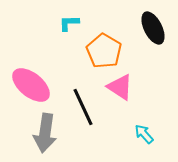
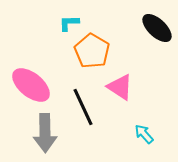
black ellipse: moved 4 px right; rotated 20 degrees counterclockwise
orange pentagon: moved 12 px left
gray arrow: rotated 9 degrees counterclockwise
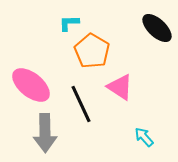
black line: moved 2 px left, 3 px up
cyan arrow: moved 3 px down
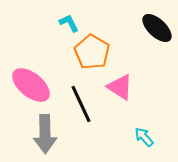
cyan L-shape: rotated 65 degrees clockwise
orange pentagon: moved 1 px down
gray arrow: moved 1 px down
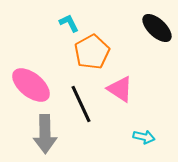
orange pentagon: rotated 12 degrees clockwise
pink triangle: moved 2 px down
cyan arrow: rotated 145 degrees clockwise
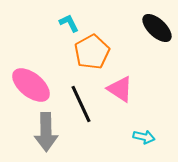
gray arrow: moved 1 px right, 2 px up
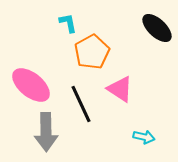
cyan L-shape: moved 1 px left; rotated 15 degrees clockwise
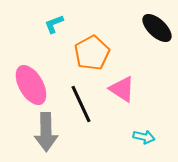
cyan L-shape: moved 14 px left, 1 px down; rotated 100 degrees counterclockwise
orange pentagon: moved 1 px down
pink ellipse: rotated 21 degrees clockwise
pink triangle: moved 2 px right
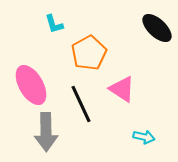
cyan L-shape: rotated 85 degrees counterclockwise
orange pentagon: moved 3 px left
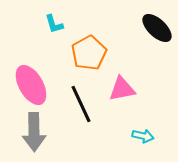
pink triangle: rotated 44 degrees counterclockwise
gray arrow: moved 12 px left
cyan arrow: moved 1 px left, 1 px up
